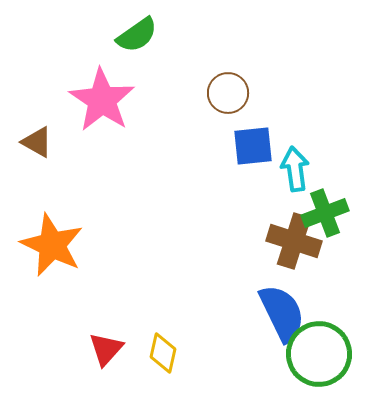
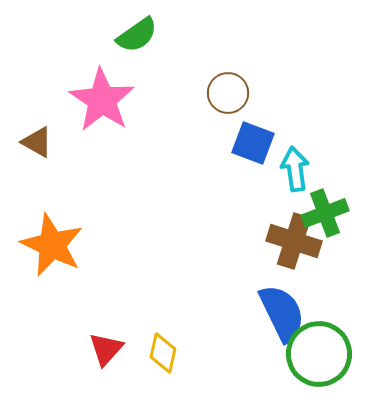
blue square: moved 3 px up; rotated 27 degrees clockwise
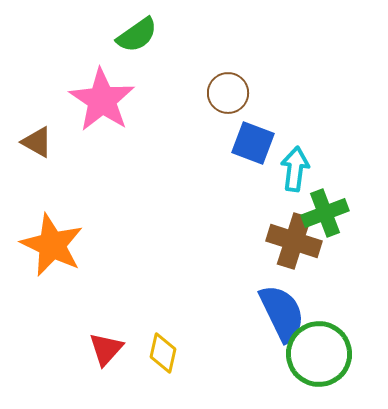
cyan arrow: rotated 15 degrees clockwise
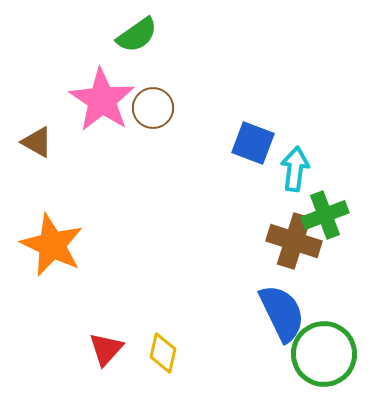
brown circle: moved 75 px left, 15 px down
green cross: moved 2 px down
green circle: moved 5 px right
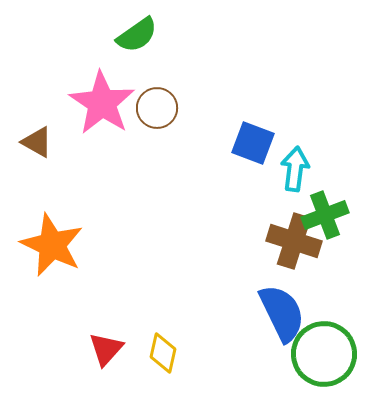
pink star: moved 3 px down
brown circle: moved 4 px right
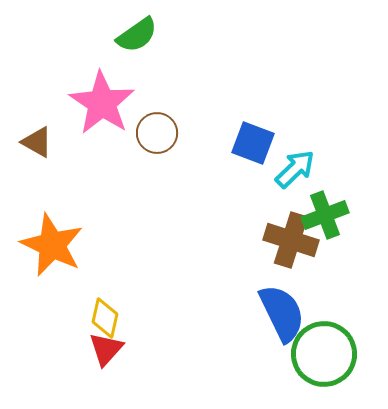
brown circle: moved 25 px down
cyan arrow: rotated 39 degrees clockwise
brown cross: moved 3 px left, 1 px up
yellow diamond: moved 58 px left, 35 px up
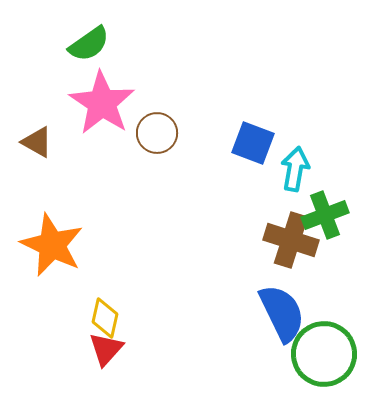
green semicircle: moved 48 px left, 9 px down
cyan arrow: rotated 36 degrees counterclockwise
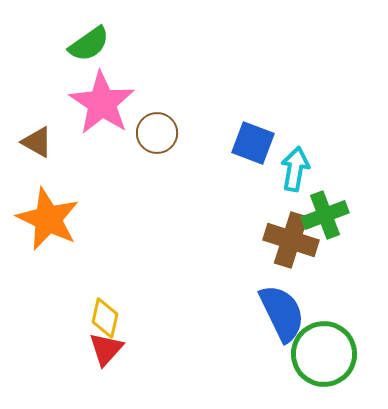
orange star: moved 4 px left, 26 px up
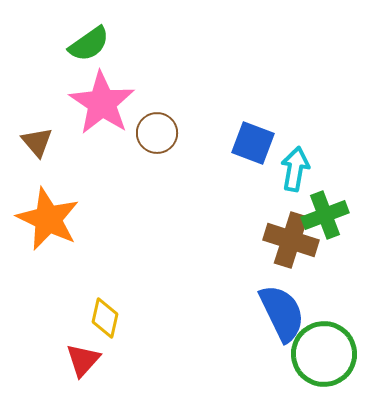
brown triangle: rotated 20 degrees clockwise
red triangle: moved 23 px left, 11 px down
